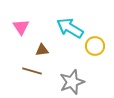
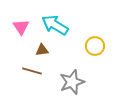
cyan arrow: moved 15 px left, 3 px up
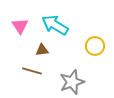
pink triangle: moved 1 px left, 1 px up
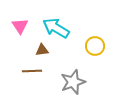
cyan arrow: moved 1 px right, 3 px down
brown line: rotated 18 degrees counterclockwise
gray star: moved 1 px right
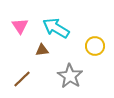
brown line: moved 10 px left, 8 px down; rotated 42 degrees counterclockwise
gray star: moved 3 px left, 6 px up; rotated 20 degrees counterclockwise
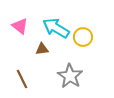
pink triangle: rotated 18 degrees counterclockwise
yellow circle: moved 12 px left, 9 px up
brown triangle: moved 1 px up
brown line: rotated 72 degrees counterclockwise
